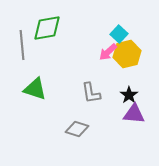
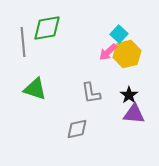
gray line: moved 1 px right, 3 px up
gray diamond: rotated 30 degrees counterclockwise
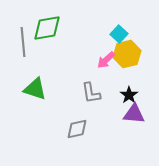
pink arrow: moved 2 px left, 8 px down
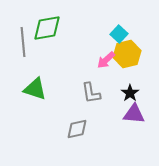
black star: moved 1 px right, 2 px up
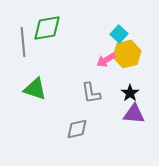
pink arrow: rotated 12 degrees clockwise
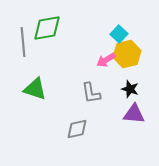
black star: moved 4 px up; rotated 18 degrees counterclockwise
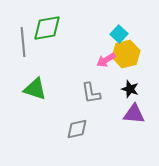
yellow hexagon: moved 1 px left
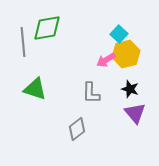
gray L-shape: rotated 10 degrees clockwise
purple triangle: moved 1 px right, 1 px up; rotated 45 degrees clockwise
gray diamond: rotated 25 degrees counterclockwise
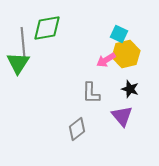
cyan square: rotated 18 degrees counterclockwise
green triangle: moved 17 px left, 26 px up; rotated 45 degrees clockwise
purple triangle: moved 13 px left, 3 px down
